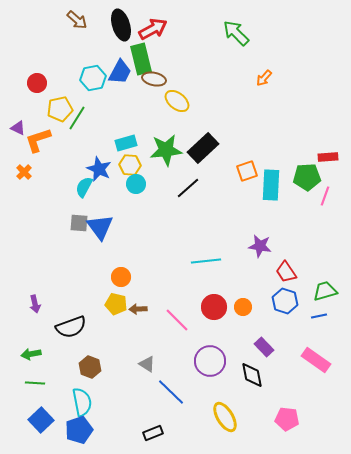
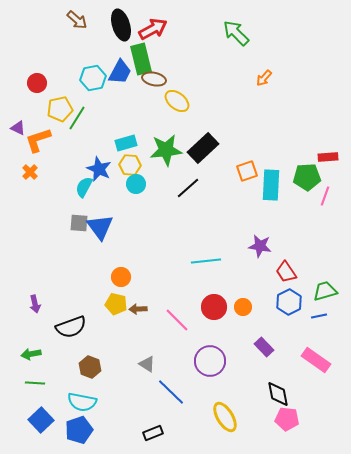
orange cross at (24, 172): moved 6 px right
blue hexagon at (285, 301): moved 4 px right, 1 px down; rotated 15 degrees clockwise
black diamond at (252, 375): moved 26 px right, 19 px down
cyan semicircle at (82, 402): rotated 112 degrees clockwise
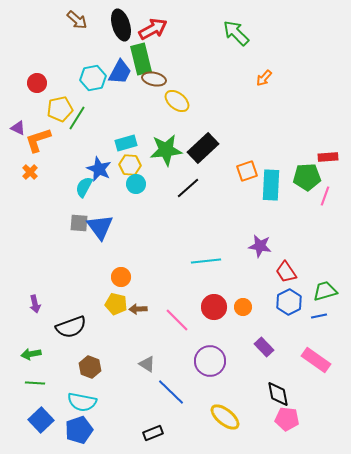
yellow ellipse at (225, 417): rotated 20 degrees counterclockwise
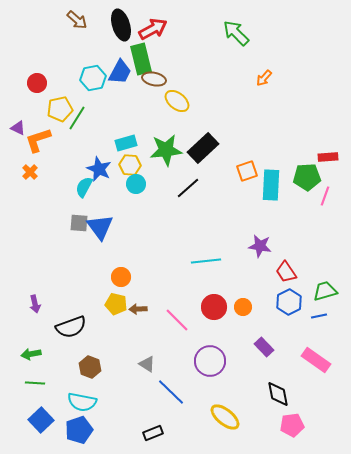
pink pentagon at (287, 419): moved 5 px right, 6 px down; rotated 15 degrees counterclockwise
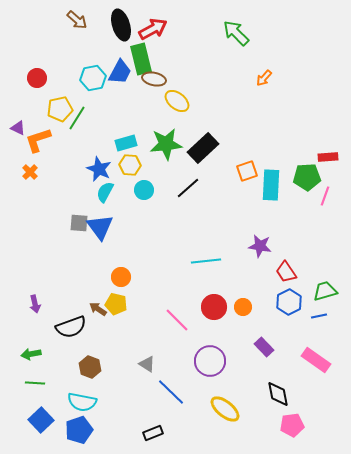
red circle at (37, 83): moved 5 px up
green star at (166, 150): moved 6 px up
cyan circle at (136, 184): moved 8 px right, 6 px down
cyan semicircle at (84, 187): moved 21 px right, 5 px down
brown arrow at (138, 309): moved 40 px left; rotated 36 degrees clockwise
yellow ellipse at (225, 417): moved 8 px up
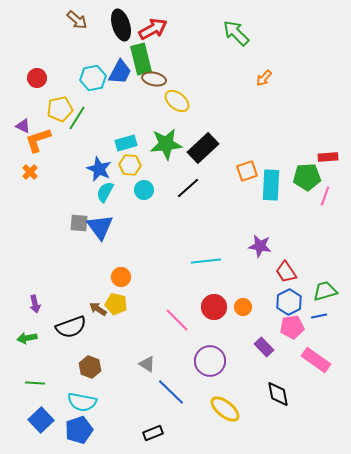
purple triangle at (18, 128): moved 5 px right, 2 px up
green arrow at (31, 354): moved 4 px left, 16 px up
pink pentagon at (292, 425): moved 98 px up
